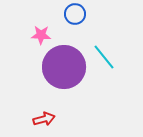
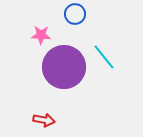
red arrow: moved 1 px down; rotated 25 degrees clockwise
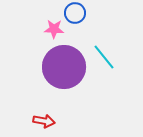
blue circle: moved 1 px up
pink star: moved 13 px right, 6 px up
red arrow: moved 1 px down
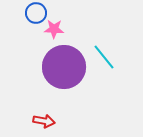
blue circle: moved 39 px left
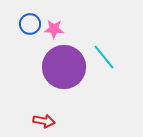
blue circle: moved 6 px left, 11 px down
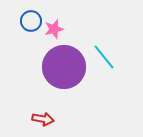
blue circle: moved 1 px right, 3 px up
pink star: rotated 18 degrees counterclockwise
red arrow: moved 1 px left, 2 px up
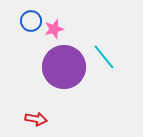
red arrow: moved 7 px left
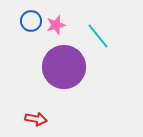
pink star: moved 2 px right, 4 px up
cyan line: moved 6 px left, 21 px up
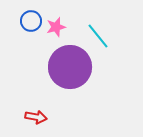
pink star: moved 2 px down
purple circle: moved 6 px right
red arrow: moved 2 px up
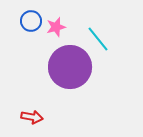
cyan line: moved 3 px down
red arrow: moved 4 px left
